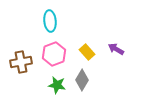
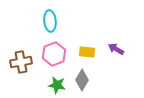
yellow rectangle: rotated 42 degrees counterclockwise
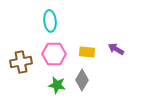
pink hexagon: rotated 20 degrees clockwise
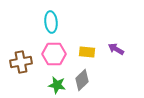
cyan ellipse: moved 1 px right, 1 px down
gray diamond: rotated 15 degrees clockwise
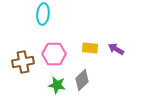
cyan ellipse: moved 8 px left, 8 px up; rotated 10 degrees clockwise
yellow rectangle: moved 3 px right, 4 px up
brown cross: moved 2 px right
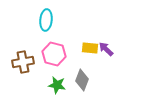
cyan ellipse: moved 3 px right, 6 px down
purple arrow: moved 10 px left; rotated 14 degrees clockwise
pink hexagon: rotated 15 degrees clockwise
gray diamond: rotated 25 degrees counterclockwise
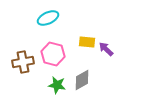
cyan ellipse: moved 2 px right, 2 px up; rotated 60 degrees clockwise
yellow rectangle: moved 3 px left, 6 px up
pink hexagon: moved 1 px left
gray diamond: rotated 40 degrees clockwise
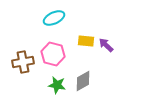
cyan ellipse: moved 6 px right
yellow rectangle: moved 1 px left, 1 px up
purple arrow: moved 4 px up
gray diamond: moved 1 px right, 1 px down
